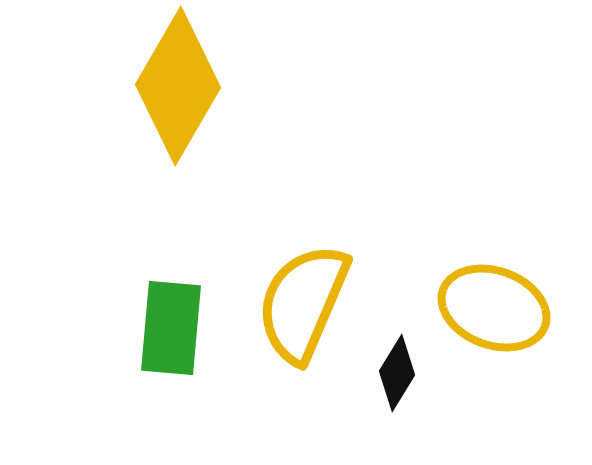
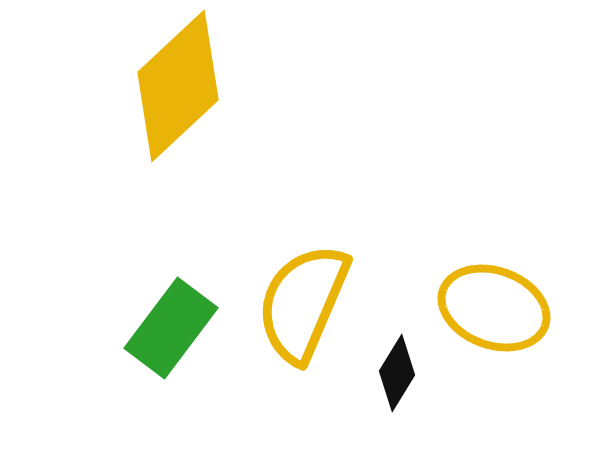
yellow diamond: rotated 17 degrees clockwise
green rectangle: rotated 32 degrees clockwise
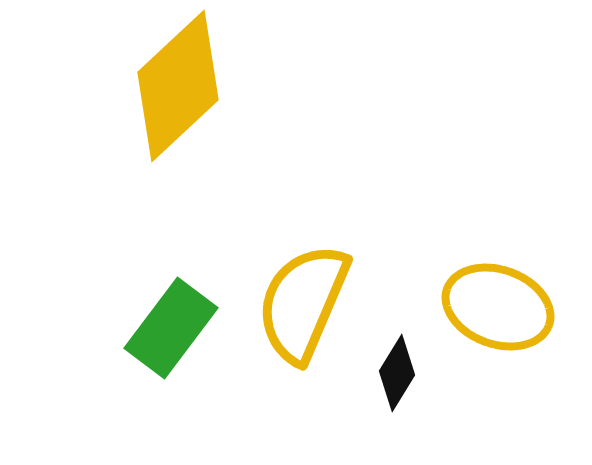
yellow ellipse: moved 4 px right, 1 px up
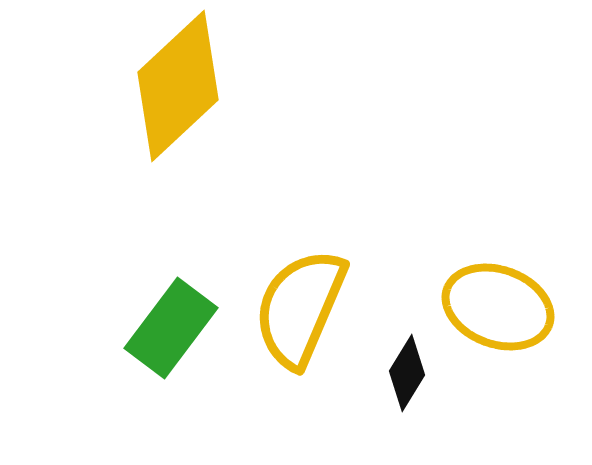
yellow semicircle: moved 3 px left, 5 px down
black diamond: moved 10 px right
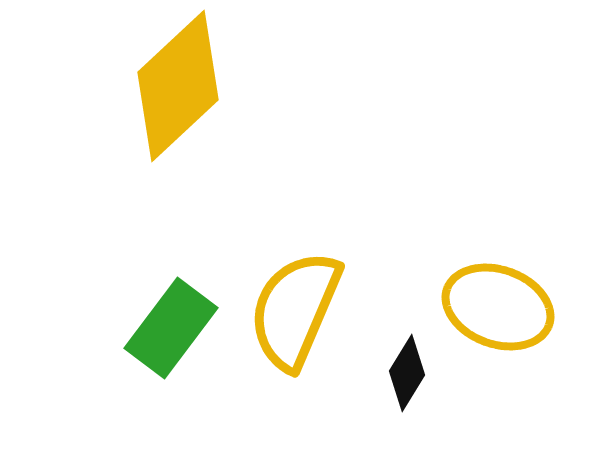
yellow semicircle: moved 5 px left, 2 px down
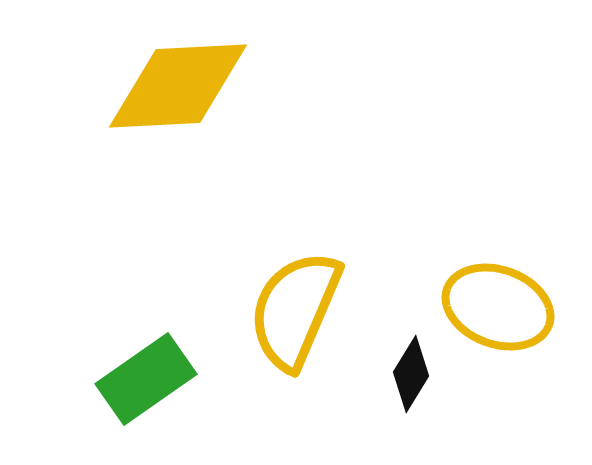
yellow diamond: rotated 40 degrees clockwise
green rectangle: moved 25 px left, 51 px down; rotated 18 degrees clockwise
black diamond: moved 4 px right, 1 px down
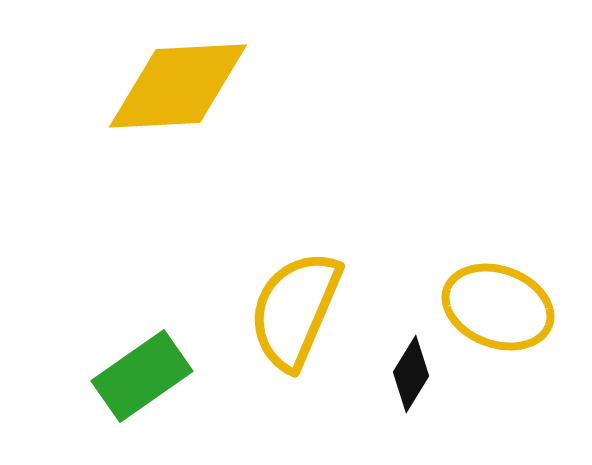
green rectangle: moved 4 px left, 3 px up
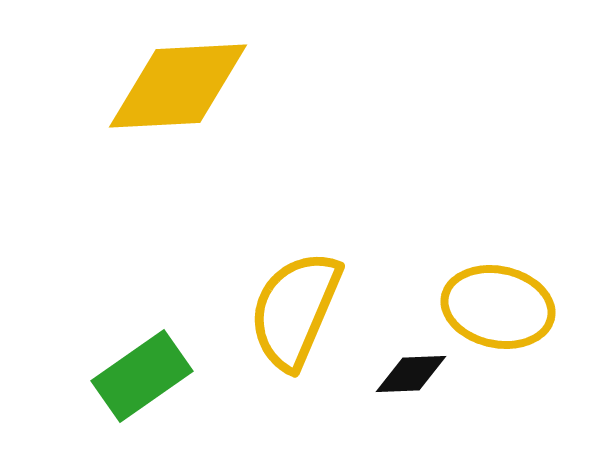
yellow ellipse: rotated 8 degrees counterclockwise
black diamond: rotated 56 degrees clockwise
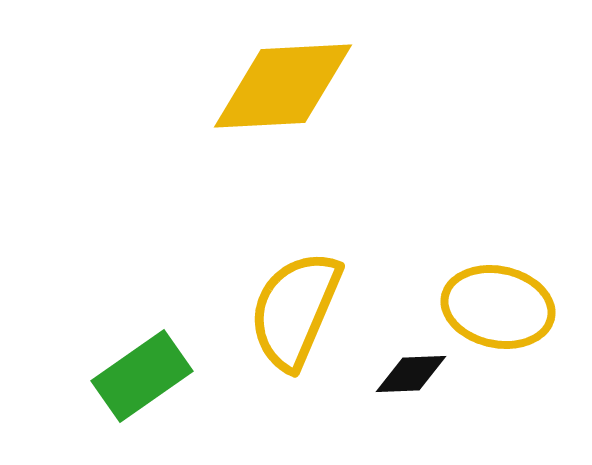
yellow diamond: moved 105 px right
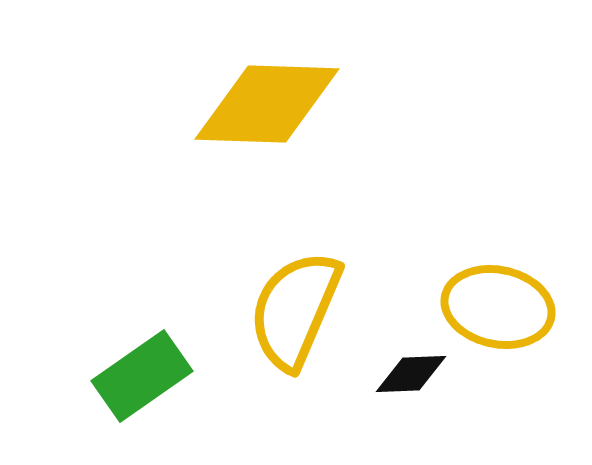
yellow diamond: moved 16 px left, 18 px down; rotated 5 degrees clockwise
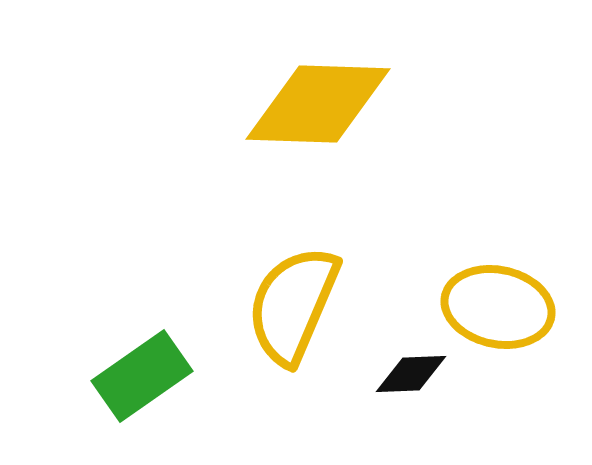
yellow diamond: moved 51 px right
yellow semicircle: moved 2 px left, 5 px up
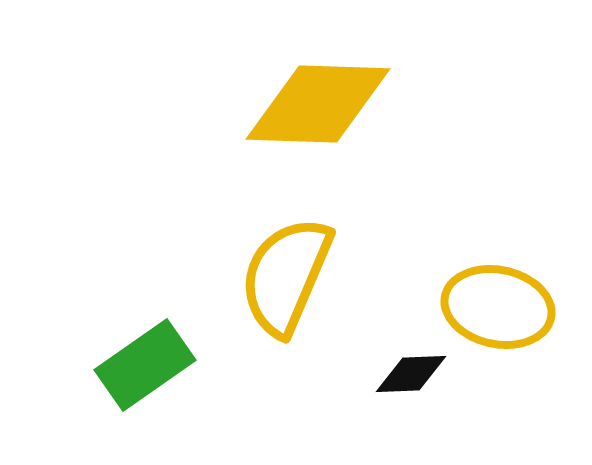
yellow semicircle: moved 7 px left, 29 px up
green rectangle: moved 3 px right, 11 px up
